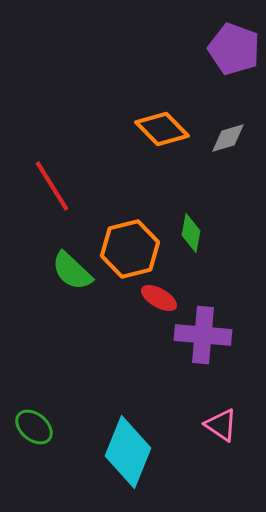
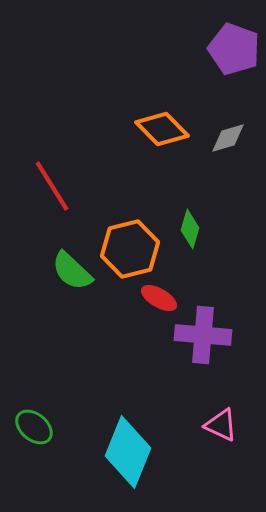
green diamond: moved 1 px left, 4 px up; rotated 6 degrees clockwise
pink triangle: rotated 9 degrees counterclockwise
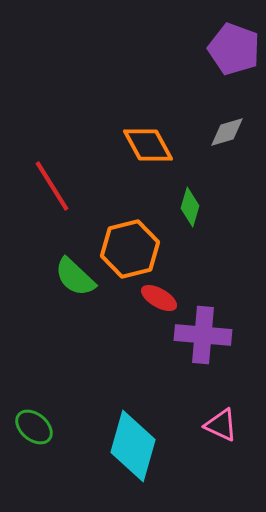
orange diamond: moved 14 px left, 16 px down; rotated 16 degrees clockwise
gray diamond: moved 1 px left, 6 px up
green diamond: moved 22 px up
green semicircle: moved 3 px right, 6 px down
cyan diamond: moved 5 px right, 6 px up; rotated 6 degrees counterclockwise
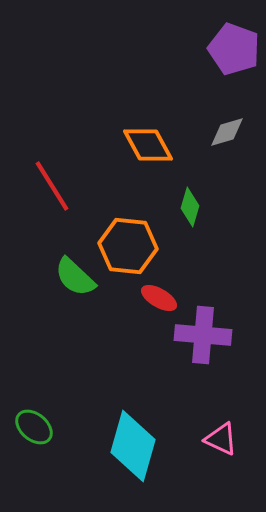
orange hexagon: moved 2 px left, 3 px up; rotated 20 degrees clockwise
pink triangle: moved 14 px down
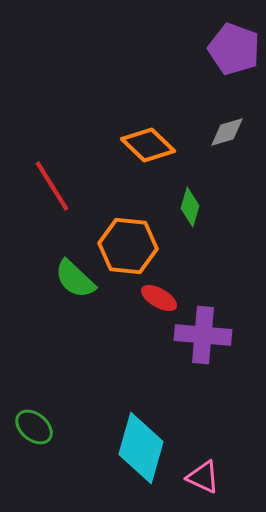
orange diamond: rotated 18 degrees counterclockwise
green semicircle: moved 2 px down
pink triangle: moved 18 px left, 38 px down
cyan diamond: moved 8 px right, 2 px down
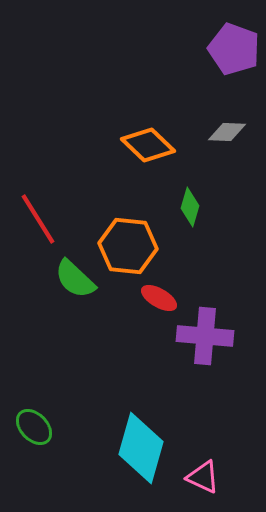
gray diamond: rotated 18 degrees clockwise
red line: moved 14 px left, 33 px down
purple cross: moved 2 px right, 1 px down
green ellipse: rotated 6 degrees clockwise
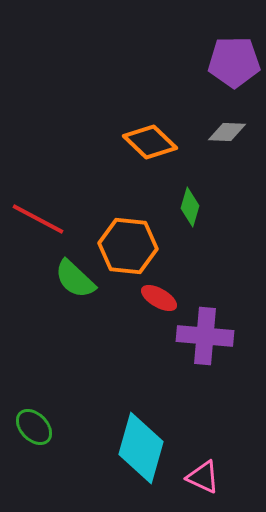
purple pentagon: moved 13 px down; rotated 21 degrees counterclockwise
orange diamond: moved 2 px right, 3 px up
red line: rotated 30 degrees counterclockwise
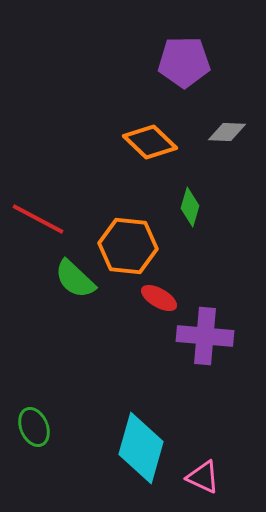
purple pentagon: moved 50 px left
green ellipse: rotated 21 degrees clockwise
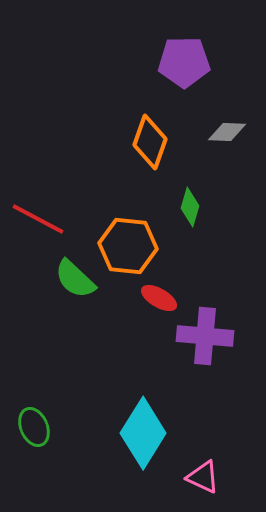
orange diamond: rotated 66 degrees clockwise
cyan diamond: moved 2 px right, 15 px up; rotated 16 degrees clockwise
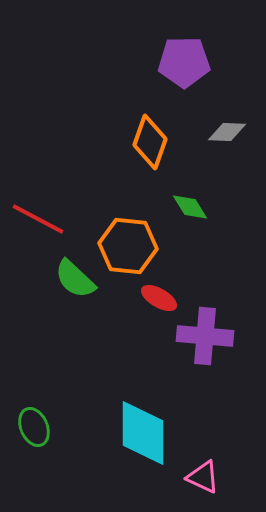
green diamond: rotated 48 degrees counterclockwise
cyan diamond: rotated 32 degrees counterclockwise
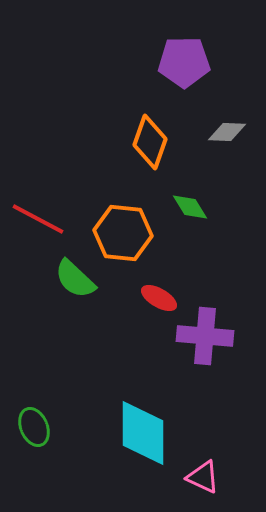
orange hexagon: moved 5 px left, 13 px up
